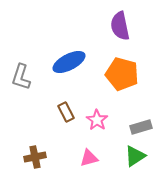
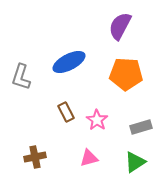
purple semicircle: rotated 40 degrees clockwise
orange pentagon: moved 4 px right; rotated 12 degrees counterclockwise
green triangle: moved 6 px down
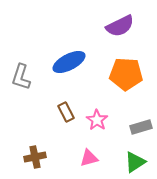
purple semicircle: rotated 144 degrees counterclockwise
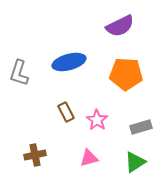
blue ellipse: rotated 12 degrees clockwise
gray L-shape: moved 2 px left, 4 px up
brown cross: moved 2 px up
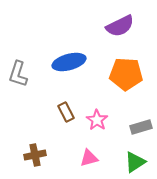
gray L-shape: moved 1 px left, 1 px down
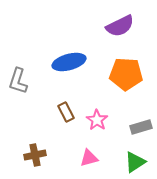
gray L-shape: moved 7 px down
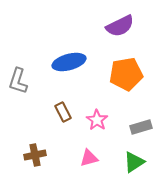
orange pentagon: rotated 12 degrees counterclockwise
brown rectangle: moved 3 px left
green triangle: moved 1 px left
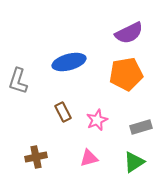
purple semicircle: moved 9 px right, 7 px down
pink star: rotated 15 degrees clockwise
brown cross: moved 1 px right, 2 px down
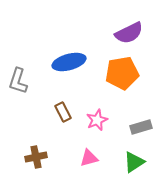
orange pentagon: moved 4 px left, 1 px up
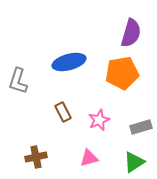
purple semicircle: moved 2 px right; rotated 48 degrees counterclockwise
pink star: moved 2 px right
